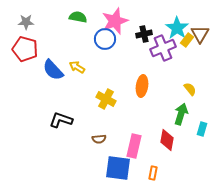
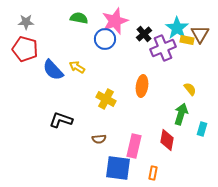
green semicircle: moved 1 px right, 1 px down
black cross: rotated 28 degrees counterclockwise
yellow rectangle: rotated 64 degrees clockwise
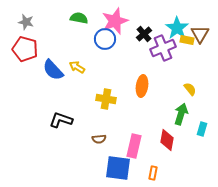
gray star: rotated 14 degrees clockwise
yellow cross: rotated 18 degrees counterclockwise
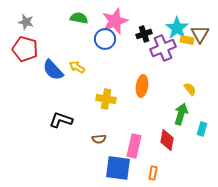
black cross: rotated 21 degrees clockwise
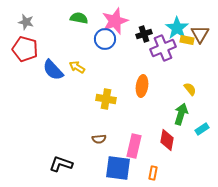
black L-shape: moved 44 px down
cyan rectangle: rotated 40 degrees clockwise
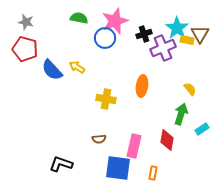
blue circle: moved 1 px up
blue semicircle: moved 1 px left
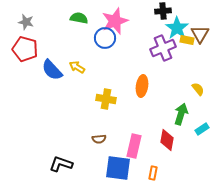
black cross: moved 19 px right, 23 px up; rotated 14 degrees clockwise
yellow semicircle: moved 8 px right
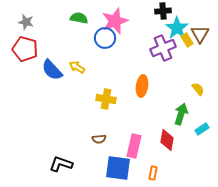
yellow rectangle: rotated 48 degrees clockwise
